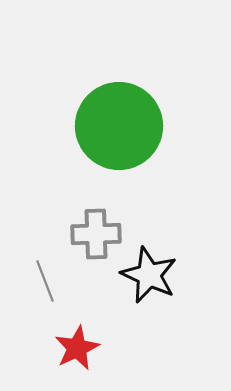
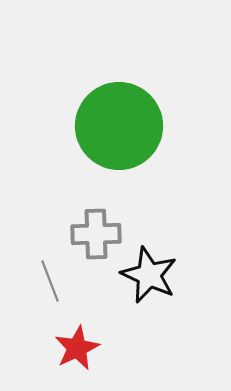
gray line: moved 5 px right
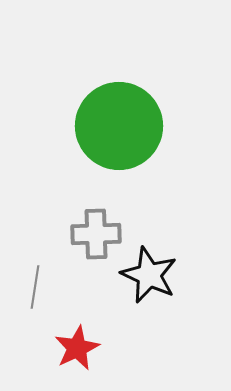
gray line: moved 15 px left, 6 px down; rotated 30 degrees clockwise
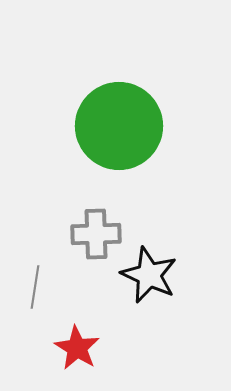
red star: rotated 15 degrees counterclockwise
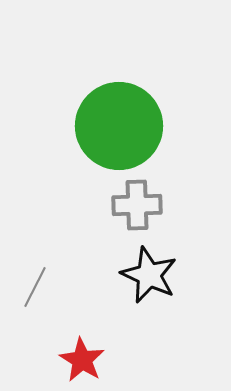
gray cross: moved 41 px right, 29 px up
gray line: rotated 18 degrees clockwise
red star: moved 5 px right, 12 px down
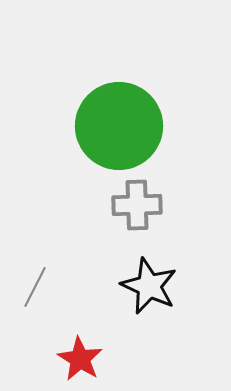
black star: moved 11 px down
red star: moved 2 px left, 1 px up
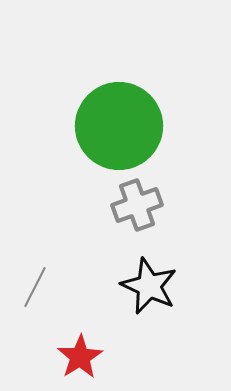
gray cross: rotated 18 degrees counterclockwise
red star: moved 2 px up; rotated 9 degrees clockwise
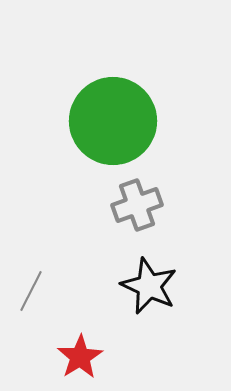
green circle: moved 6 px left, 5 px up
gray line: moved 4 px left, 4 px down
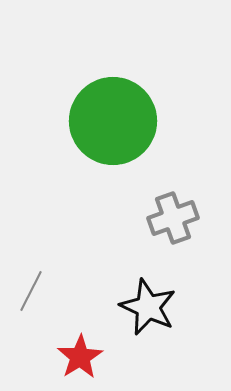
gray cross: moved 36 px right, 13 px down
black star: moved 1 px left, 21 px down
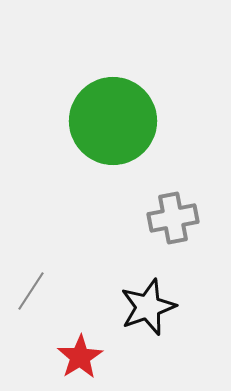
gray cross: rotated 9 degrees clockwise
gray line: rotated 6 degrees clockwise
black star: rotated 28 degrees clockwise
